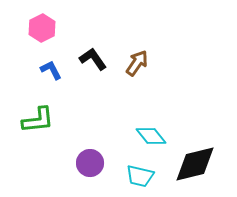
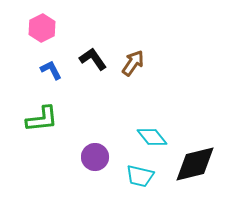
brown arrow: moved 4 px left
green L-shape: moved 4 px right, 1 px up
cyan diamond: moved 1 px right, 1 px down
purple circle: moved 5 px right, 6 px up
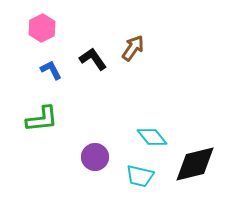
brown arrow: moved 15 px up
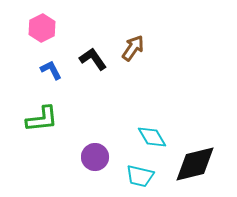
cyan diamond: rotated 8 degrees clockwise
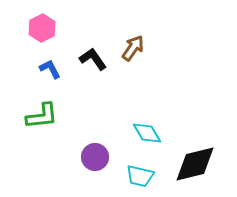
blue L-shape: moved 1 px left, 1 px up
green L-shape: moved 3 px up
cyan diamond: moved 5 px left, 4 px up
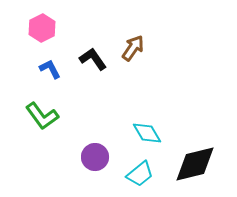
green L-shape: rotated 60 degrees clockwise
cyan trapezoid: moved 2 px up; rotated 52 degrees counterclockwise
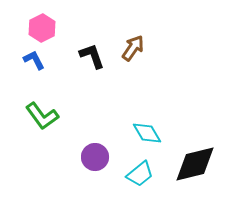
black L-shape: moved 1 px left, 3 px up; rotated 16 degrees clockwise
blue L-shape: moved 16 px left, 9 px up
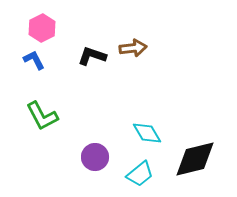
brown arrow: rotated 48 degrees clockwise
black L-shape: rotated 52 degrees counterclockwise
green L-shape: rotated 8 degrees clockwise
black diamond: moved 5 px up
